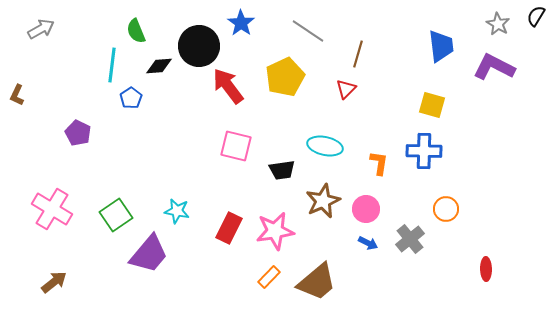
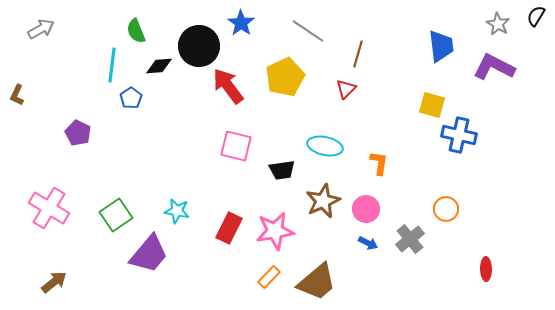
blue cross: moved 35 px right, 16 px up; rotated 12 degrees clockwise
pink cross: moved 3 px left, 1 px up
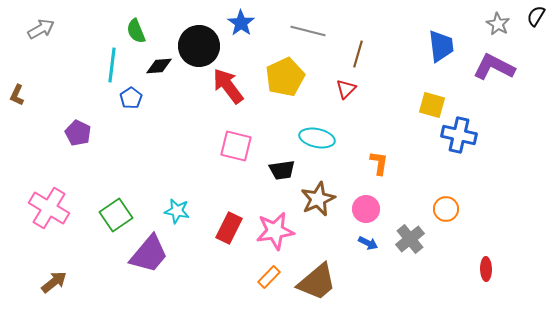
gray line: rotated 20 degrees counterclockwise
cyan ellipse: moved 8 px left, 8 px up
brown star: moved 5 px left, 2 px up
